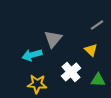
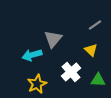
gray line: moved 2 px left
yellow star: rotated 30 degrees counterclockwise
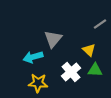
gray line: moved 5 px right, 1 px up
yellow triangle: moved 2 px left
cyan arrow: moved 1 px right, 2 px down
green triangle: moved 3 px left, 10 px up
yellow star: moved 1 px right, 1 px up; rotated 30 degrees clockwise
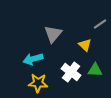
gray triangle: moved 5 px up
yellow triangle: moved 4 px left, 5 px up
cyan arrow: moved 2 px down
white cross: rotated 12 degrees counterclockwise
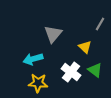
gray line: rotated 24 degrees counterclockwise
yellow triangle: moved 2 px down
green triangle: rotated 35 degrees clockwise
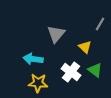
gray triangle: moved 3 px right
cyan arrow: rotated 24 degrees clockwise
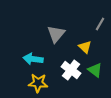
white cross: moved 2 px up
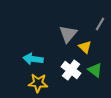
gray triangle: moved 12 px right
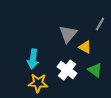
yellow triangle: rotated 16 degrees counterclockwise
cyan arrow: rotated 90 degrees counterclockwise
white cross: moved 4 px left
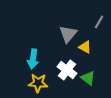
gray line: moved 1 px left, 2 px up
green triangle: moved 7 px left, 8 px down
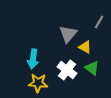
green triangle: moved 4 px right, 10 px up
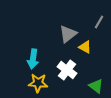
gray triangle: rotated 12 degrees clockwise
green triangle: moved 4 px right, 18 px down
